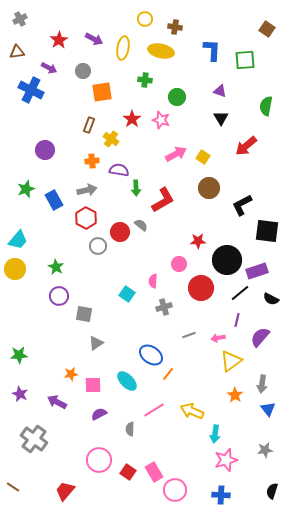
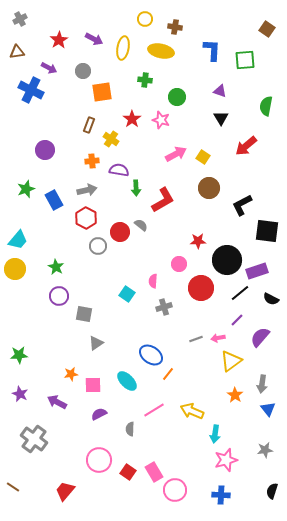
purple line at (237, 320): rotated 32 degrees clockwise
gray line at (189, 335): moved 7 px right, 4 px down
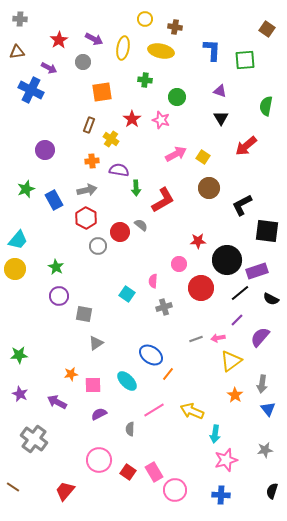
gray cross at (20, 19): rotated 32 degrees clockwise
gray circle at (83, 71): moved 9 px up
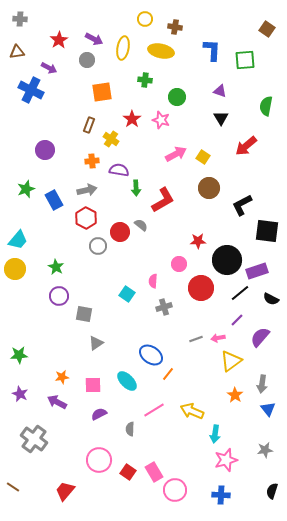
gray circle at (83, 62): moved 4 px right, 2 px up
orange star at (71, 374): moved 9 px left, 3 px down
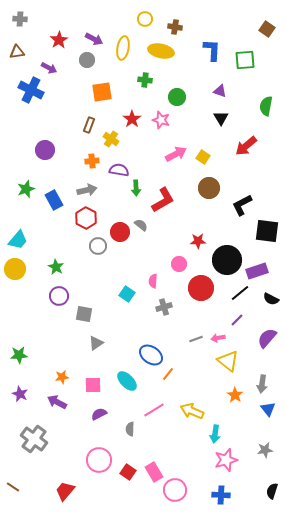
purple semicircle at (260, 337): moved 7 px right, 1 px down
yellow triangle at (231, 361): moved 3 px left; rotated 45 degrees counterclockwise
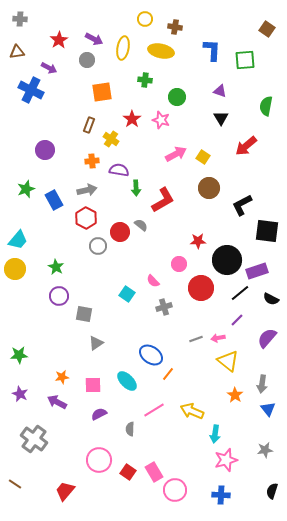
pink semicircle at (153, 281): rotated 48 degrees counterclockwise
brown line at (13, 487): moved 2 px right, 3 px up
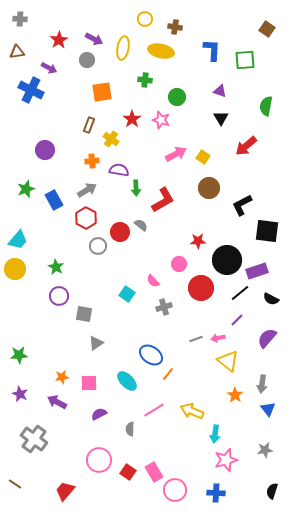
gray arrow at (87, 190): rotated 18 degrees counterclockwise
pink square at (93, 385): moved 4 px left, 2 px up
blue cross at (221, 495): moved 5 px left, 2 px up
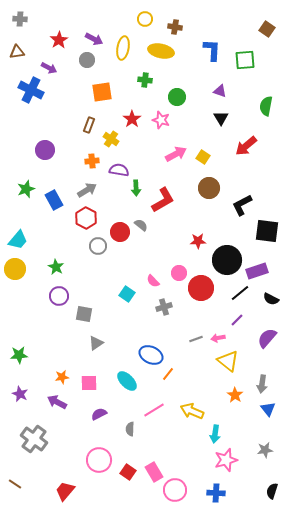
pink circle at (179, 264): moved 9 px down
blue ellipse at (151, 355): rotated 10 degrees counterclockwise
